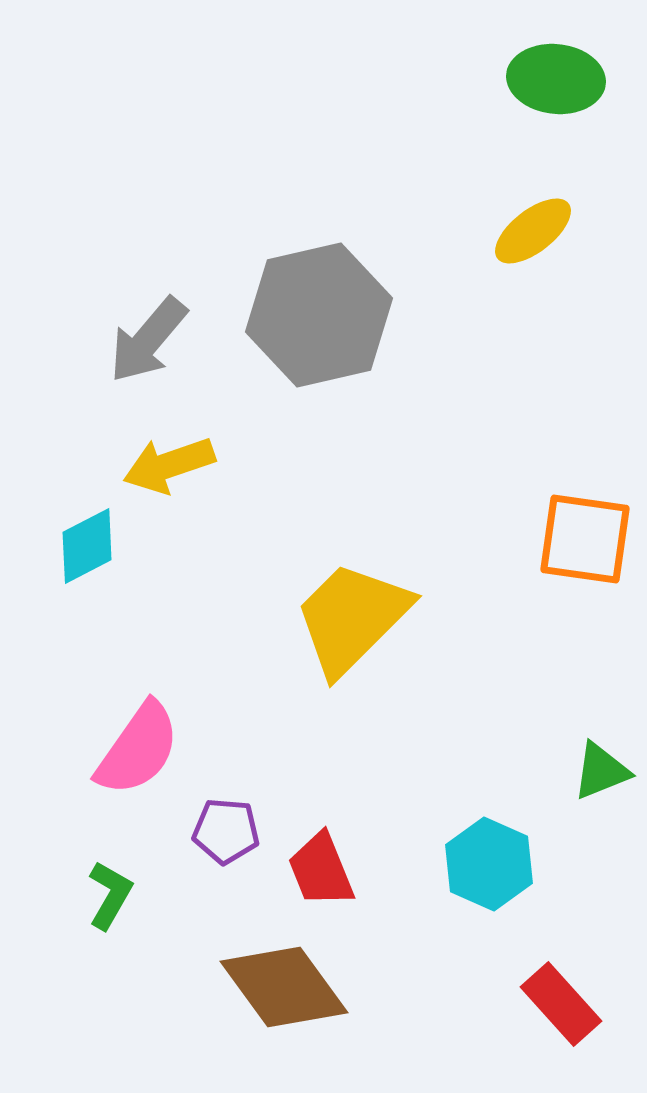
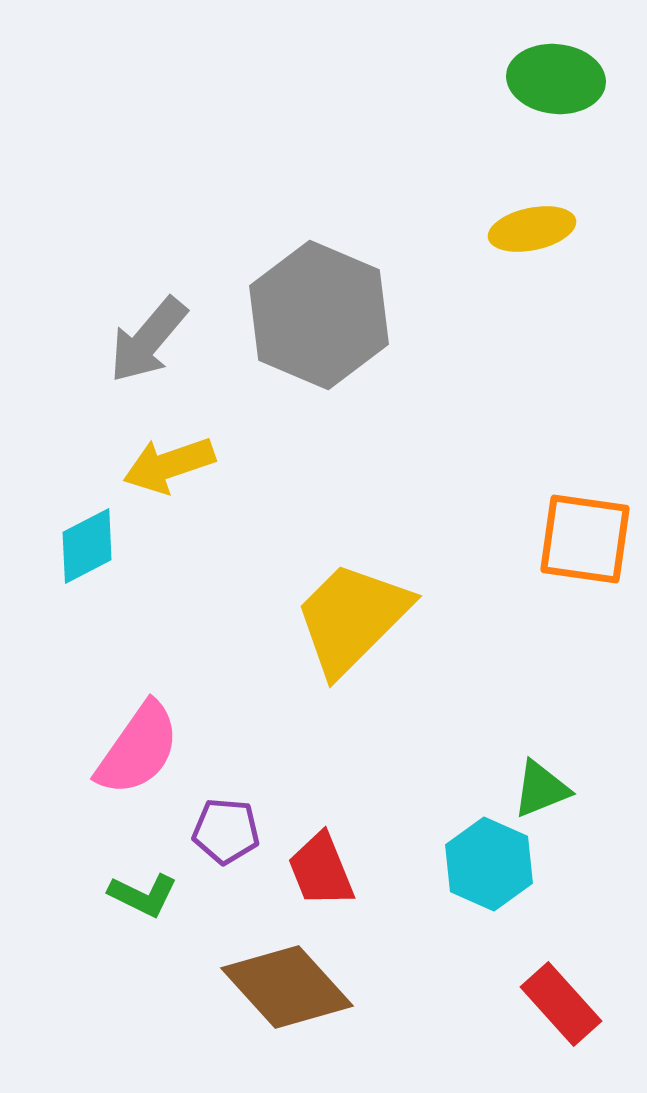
yellow ellipse: moved 1 px left, 2 px up; rotated 26 degrees clockwise
gray hexagon: rotated 24 degrees counterclockwise
green triangle: moved 60 px left, 18 px down
green L-shape: moved 33 px right; rotated 86 degrees clockwise
brown diamond: moved 3 px right; rotated 6 degrees counterclockwise
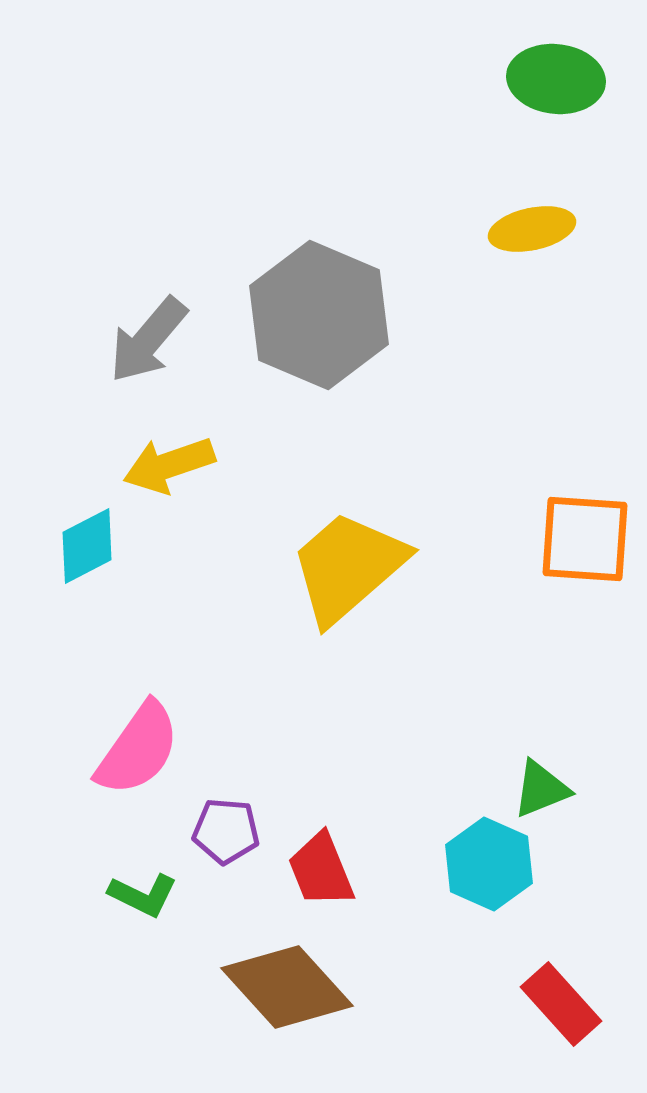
orange square: rotated 4 degrees counterclockwise
yellow trapezoid: moved 4 px left, 51 px up; rotated 4 degrees clockwise
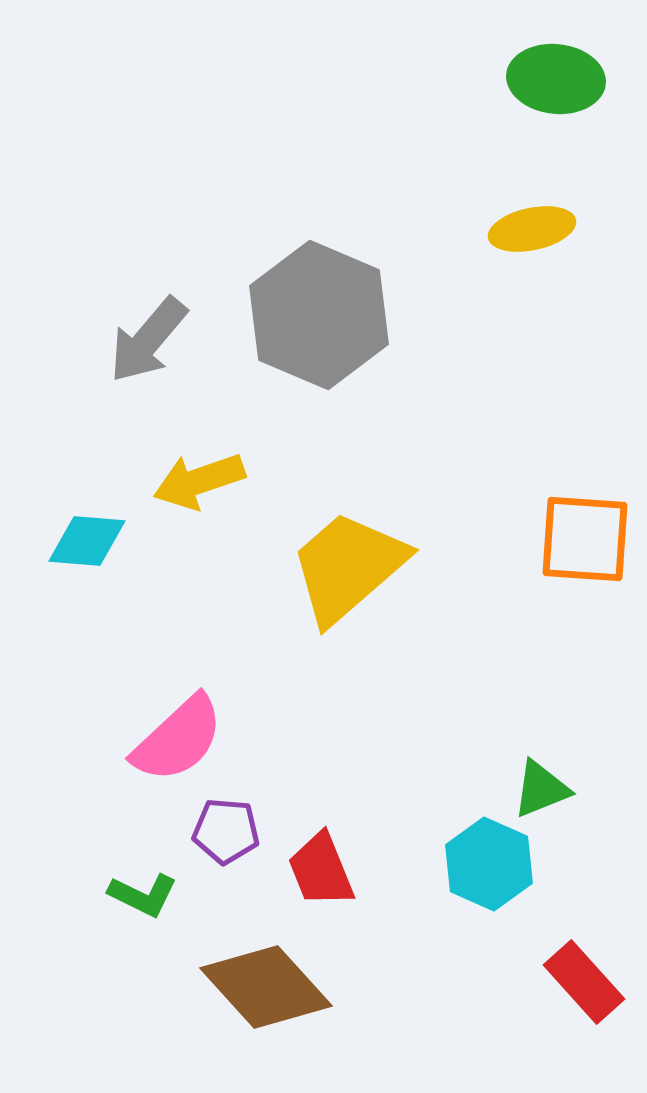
yellow arrow: moved 30 px right, 16 px down
cyan diamond: moved 5 px up; rotated 32 degrees clockwise
pink semicircle: moved 40 px right, 10 px up; rotated 12 degrees clockwise
brown diamond: moved 21 px left
red rectangle: moved 23 px right, 22 px up
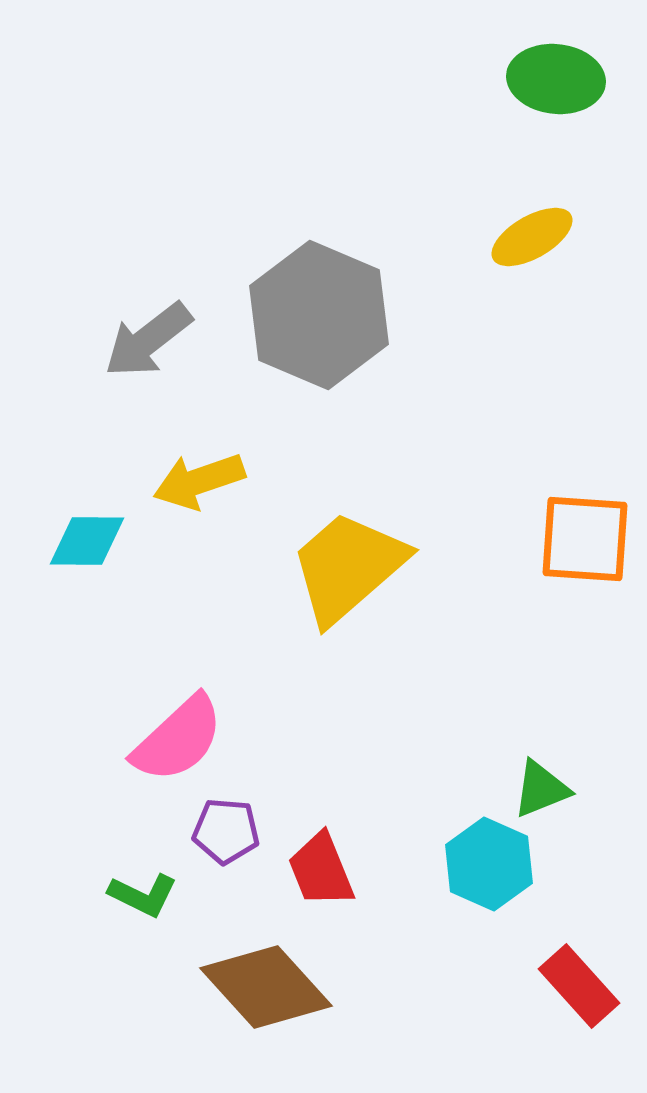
yellow ellipse: moved 8 px down; rotated 18 degrees counterclockwise
gray arrow: rotated 12 degrees clockwise
cyan diamond: rotated 4 degrees counterclockwise
red rectangle: moved 5 px left, 4 px down
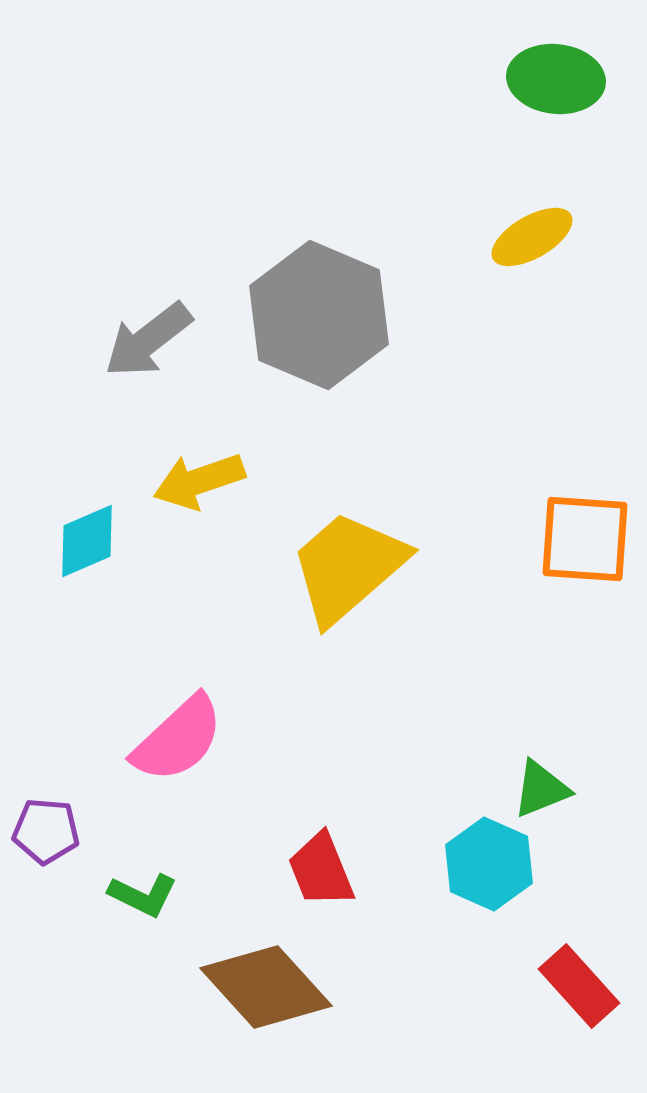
cyan diamond: rotated 24 degrees counterclockwise
purple pentagon: moved 180 px left
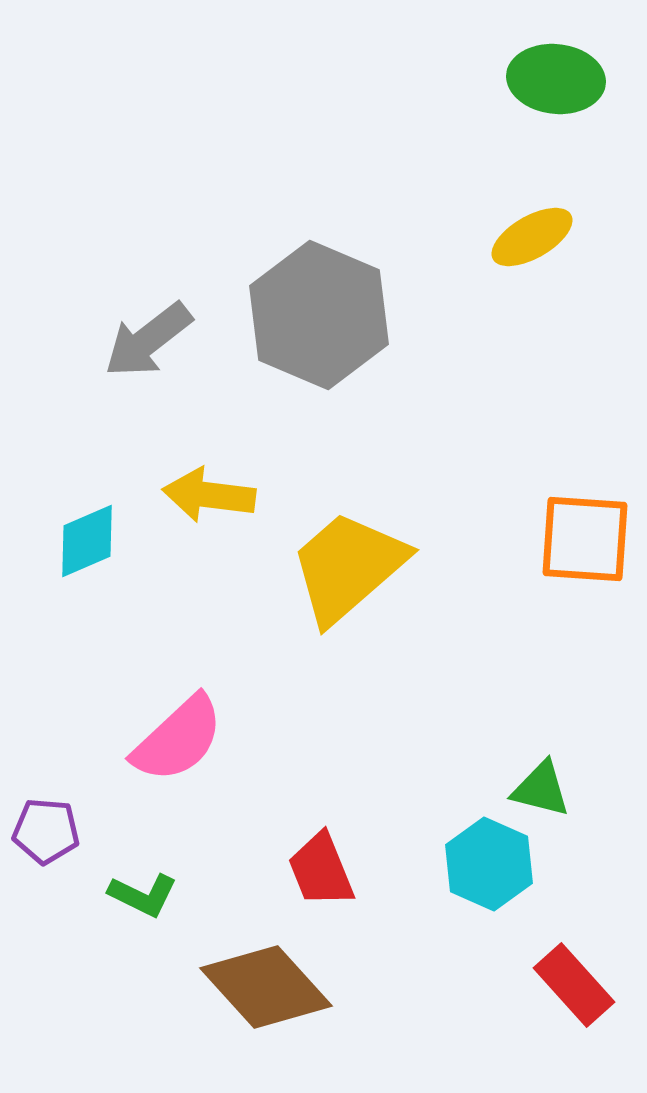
yellow arrow: moved 10 px right, 14 px down; rotated 26 degrees clockwise
green triangle: rotated 36 degrees clockwise
red rectangle: moved 5 px left, 1 px up
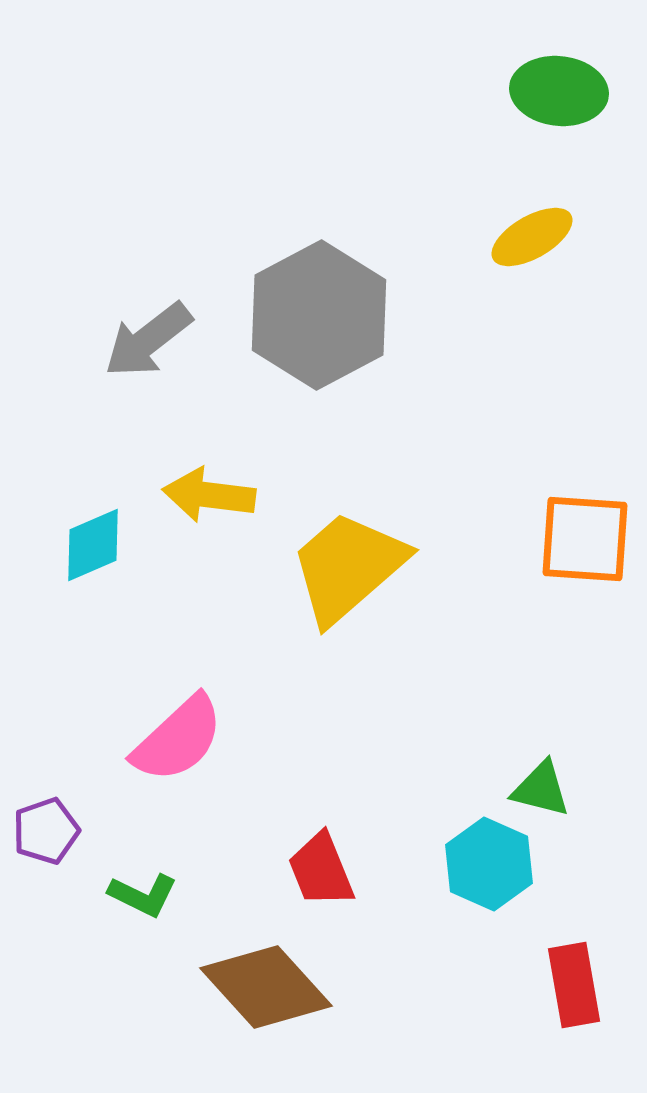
green ellipse: moved 3 px right, 12 px down
gray hexagon: rotated 9 degrees clockwise
cyan diamond: moved 6 px right, 4 px down
purple pentagon: rotated 24 degrees counterclockwise
red rectangle: rotated 32 degrees clockwise
